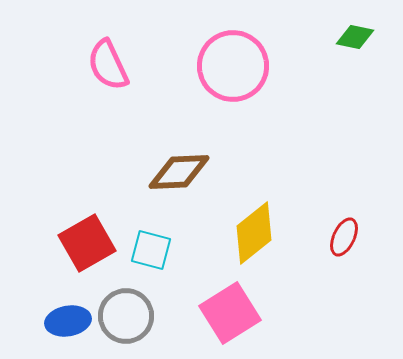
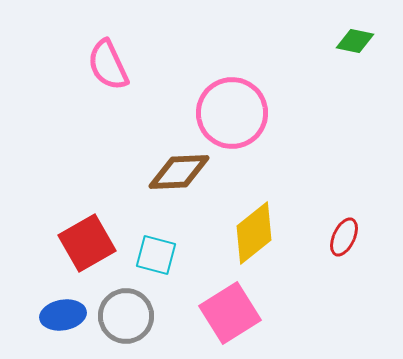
green diamond: moved 4 px down
pink circle: moved 1 px left, 47 px down
cyan square: moved 5 px right, 5 px down
blue ellipse: moved 5 px left, 6 px up
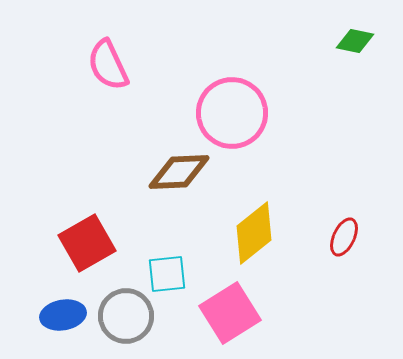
cyan square: moved 11 px right, 19 px down; rotated 21 degrees counterclockwise
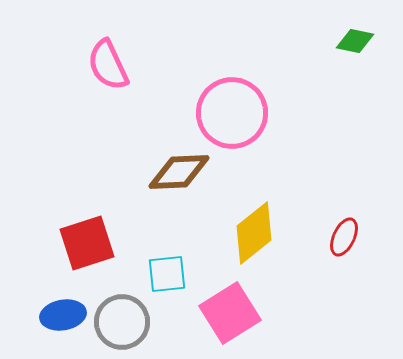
red square: rotated 12 degrees clockwise
gray circle: moved 4 px left, 6 px down
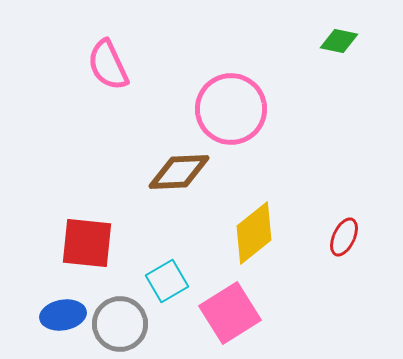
green diamond: moved 16 px left
pink circle: moved 1 px left, 4 px up
red square: rotated 24 degrees clockwise
cyan square: moved 7 px down; rotated 24 degrees counterclockwise
gray circle: moved 2 px left, 2 px down
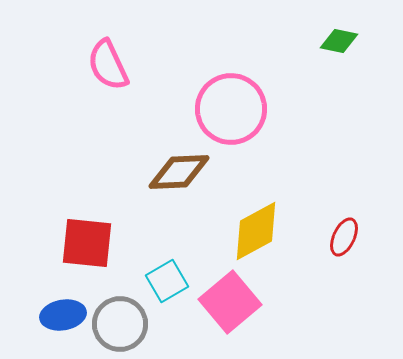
yellow diamond: moved 2 px right, 2 px up; rotated 10 degrees clockwise
pink square: moved 11 px up; rotated 8 degrees counterclockwise
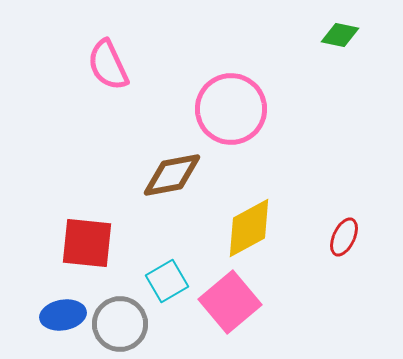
green diamond: moved 1 px right, 6 px up
brown diamond: moved 7 px left, 3 px down; rotated 8 degrees counterclockwise
yellow diamond: moved 7 px left, 3 px up
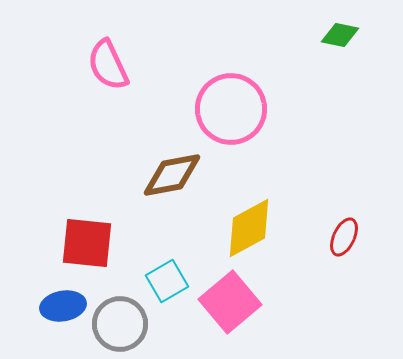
blue ellipse: moved 9 px up
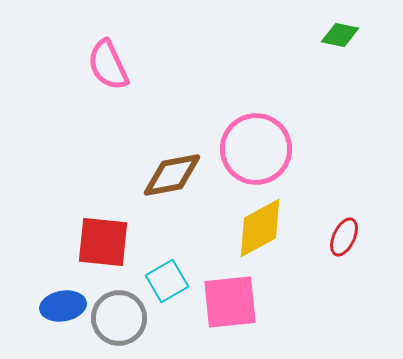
pink circle: moved 25 px right, 40 px down
yellow diamond: moved 11 px right
red square: moved 16 px right, 1 px up
pink square: rotated 34 degrees clockwise
gray circle: moved 1 px left, 6 px up
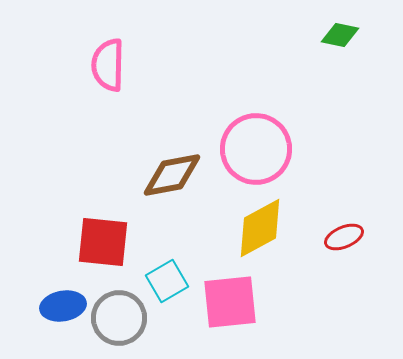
pink semicircle: rotated 26 degrees clockwise
red ellipse: rotated 42 degrees clockwise
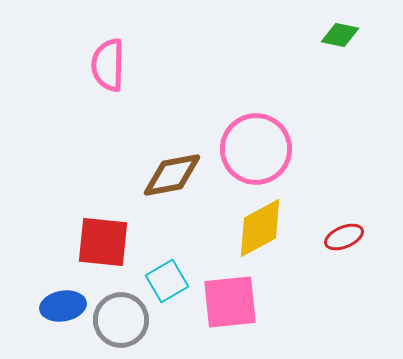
gray circle: moved 2 px right, 2 px down
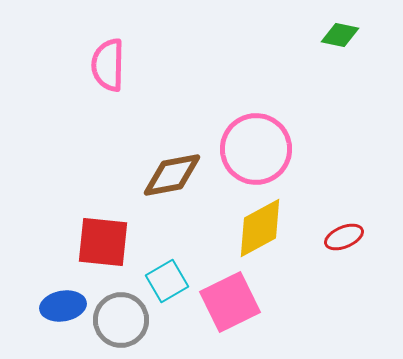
pink square: rotated 20 degrees counterclockwise
